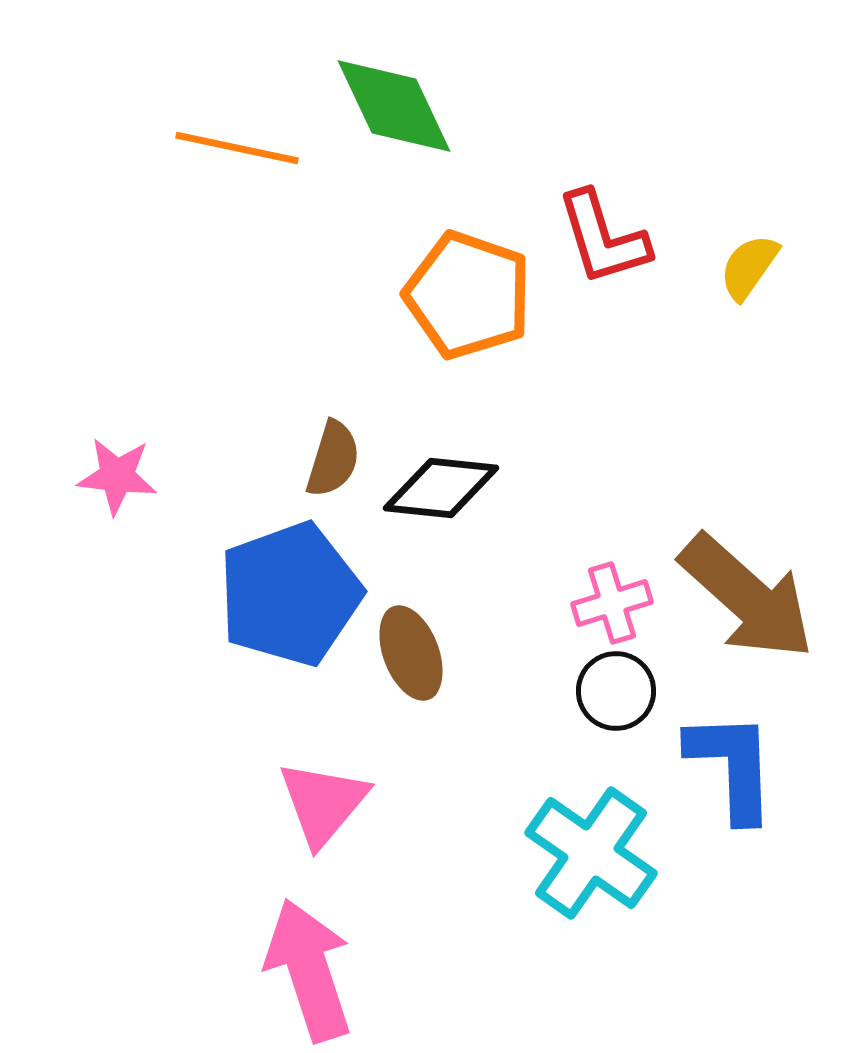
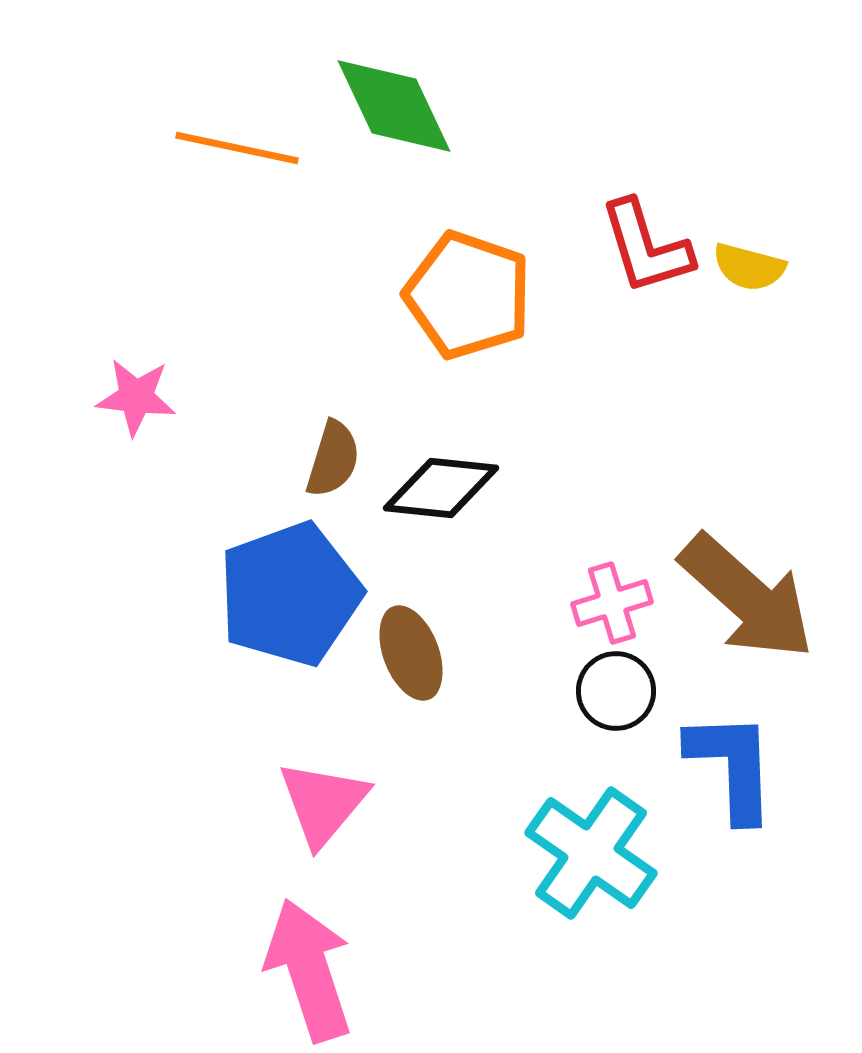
red L-shape: moved 43 px right, 9 px down
yellow semicircle: rotated 110 degrees counterclockwise
pink star: moved 19 px right, 79 px up
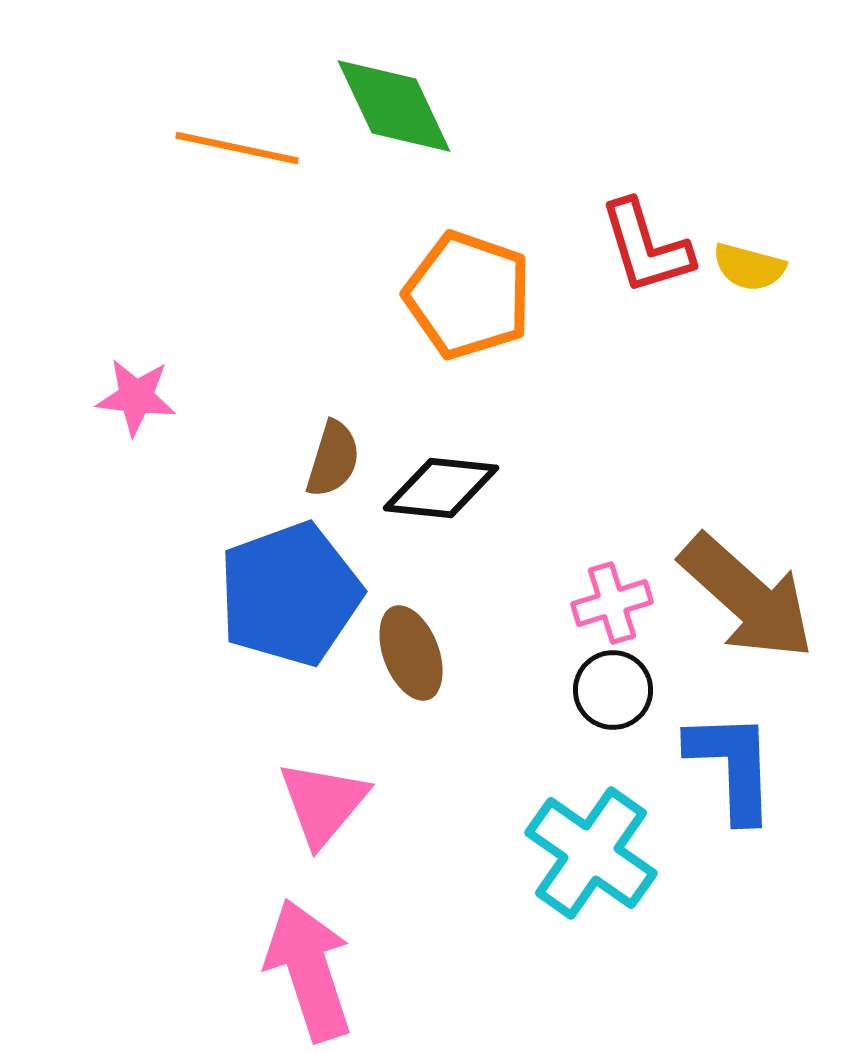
black circle: moved 3 px left, 1 px up
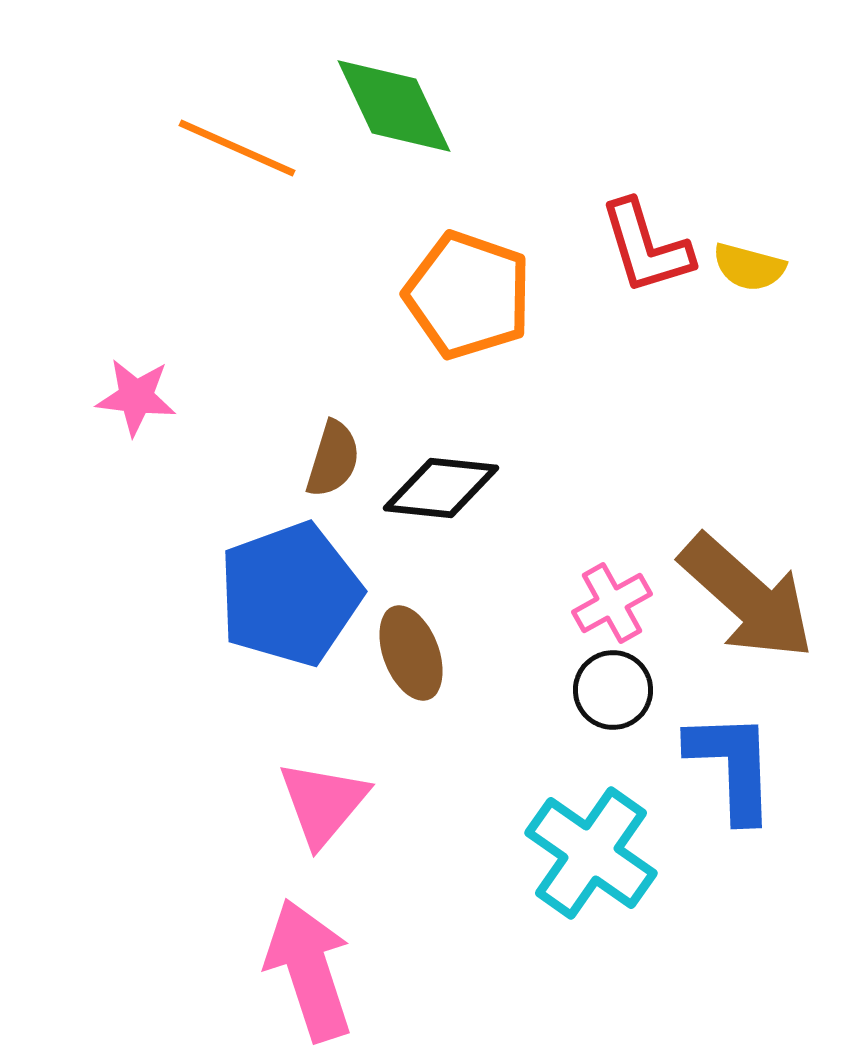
orange line: rotated 12 degrees clockwise
pink cross: rotated 12 degrees counterclockwise
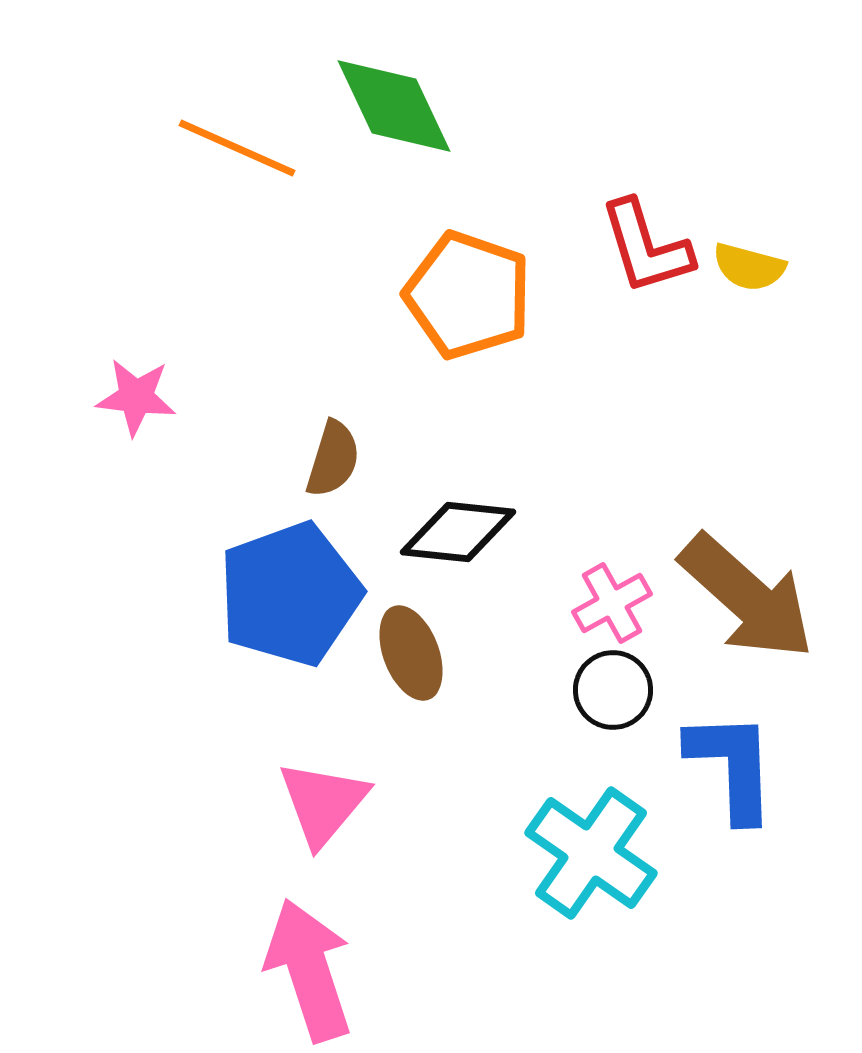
black diamond: moved 17 px right, 44 px down
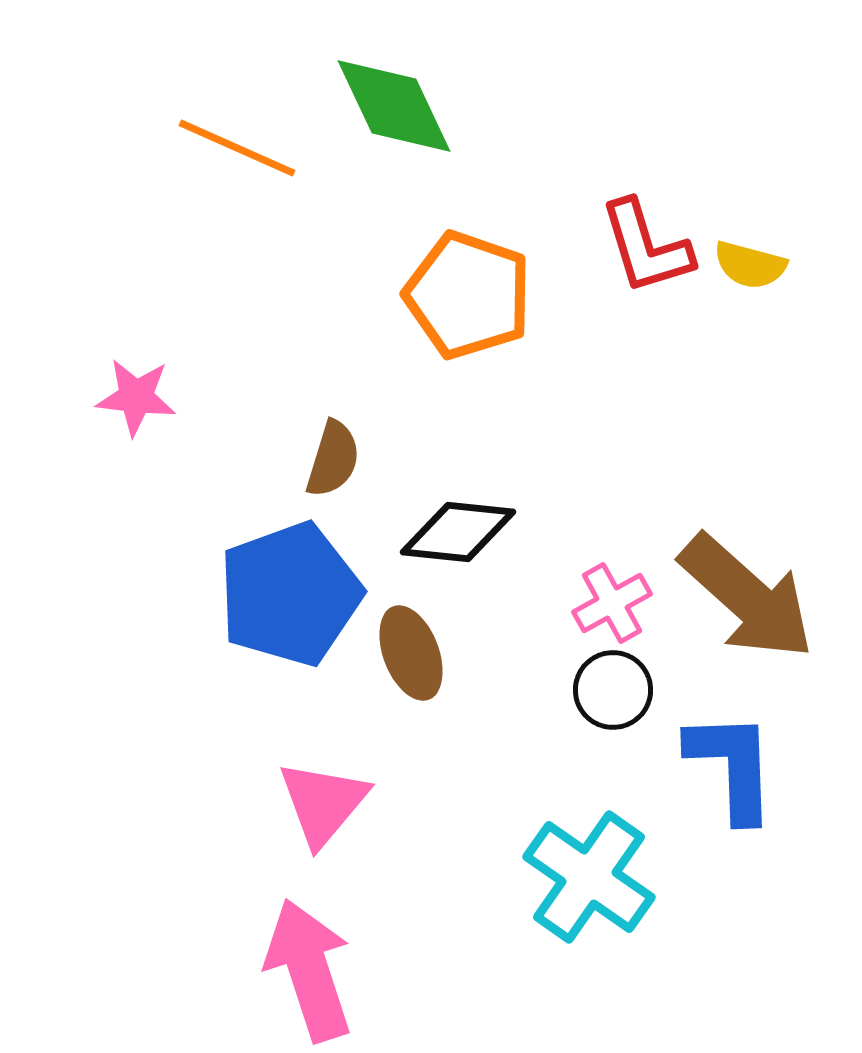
yellow semicircle: moved 1 px right, 2 px up
cyan cross: moved 2 px left, 24 px down
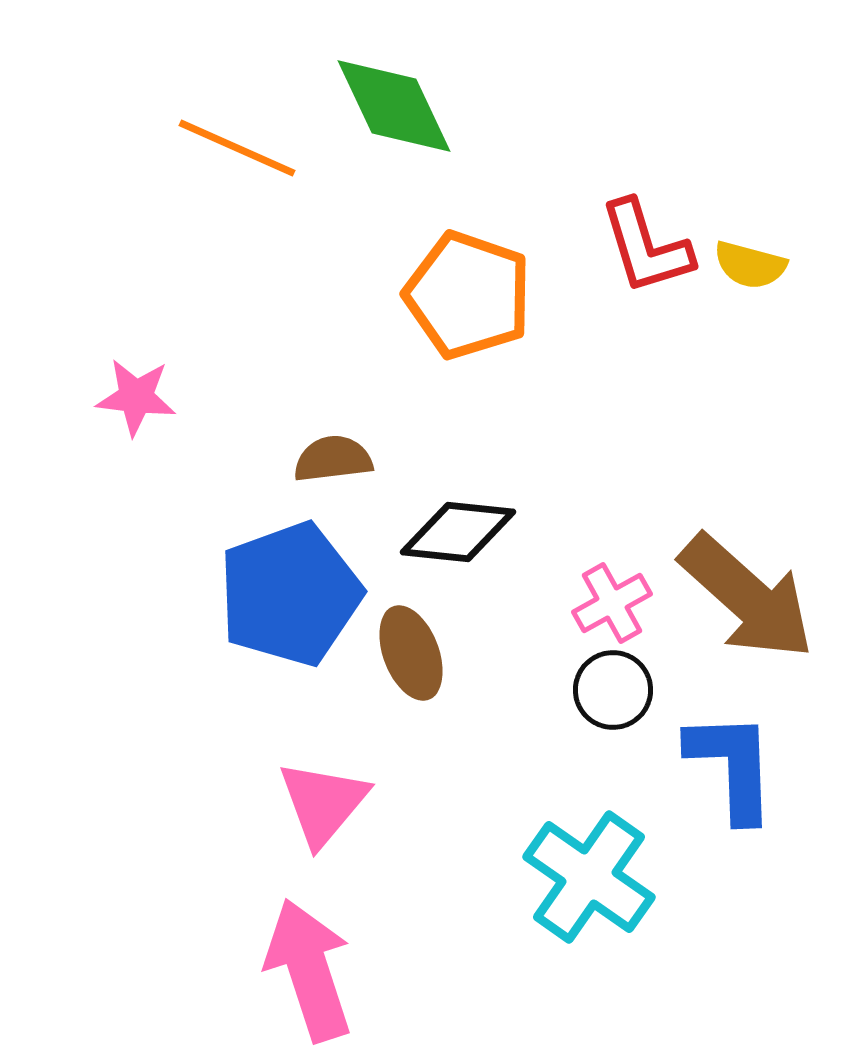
brown semicircle: rotated 114 degrees counterclockwise
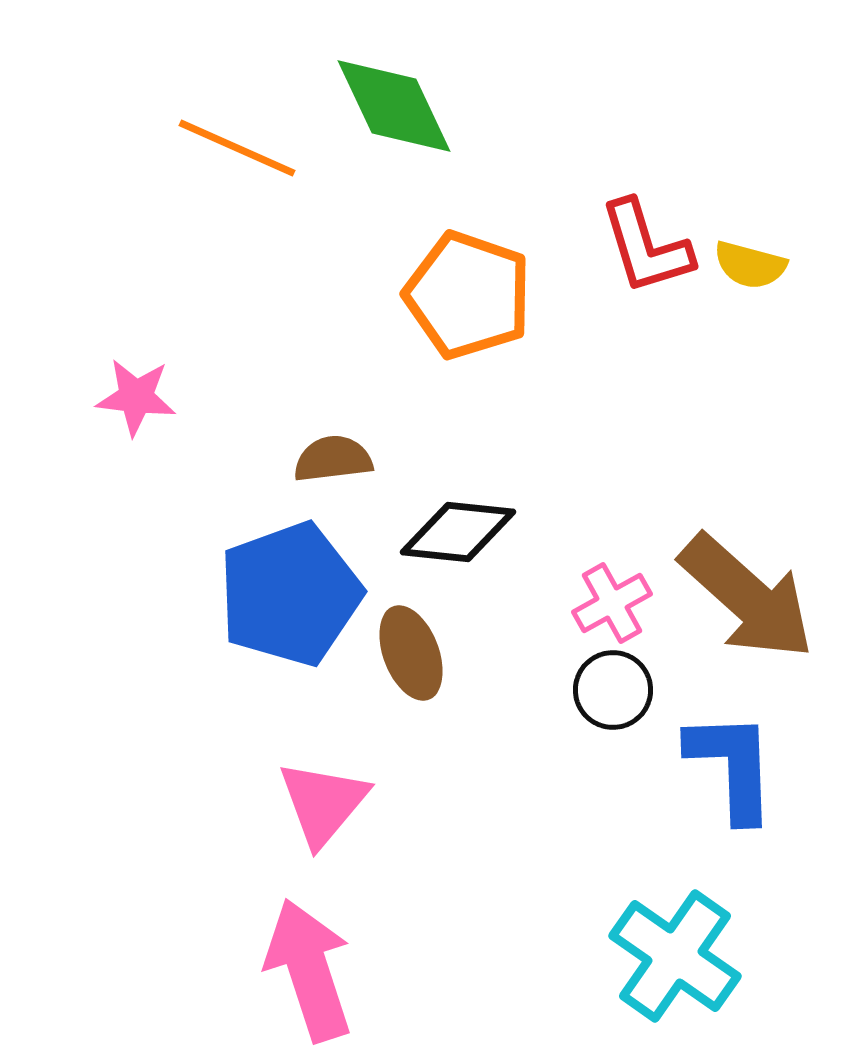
cyan cross: moved 86 px right, 79 px down
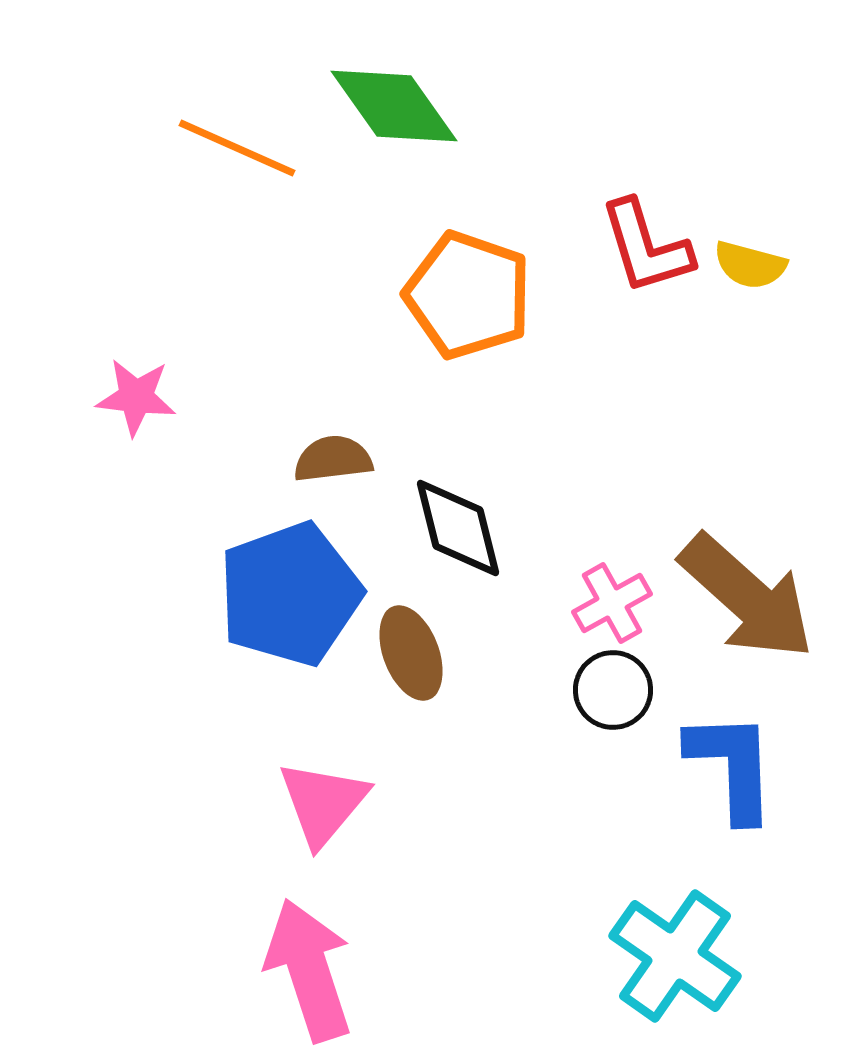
green diamond: rotated 10 degrees counterclockwise
black diamond: moved 4 px up; rotated 70 degrees clockwise
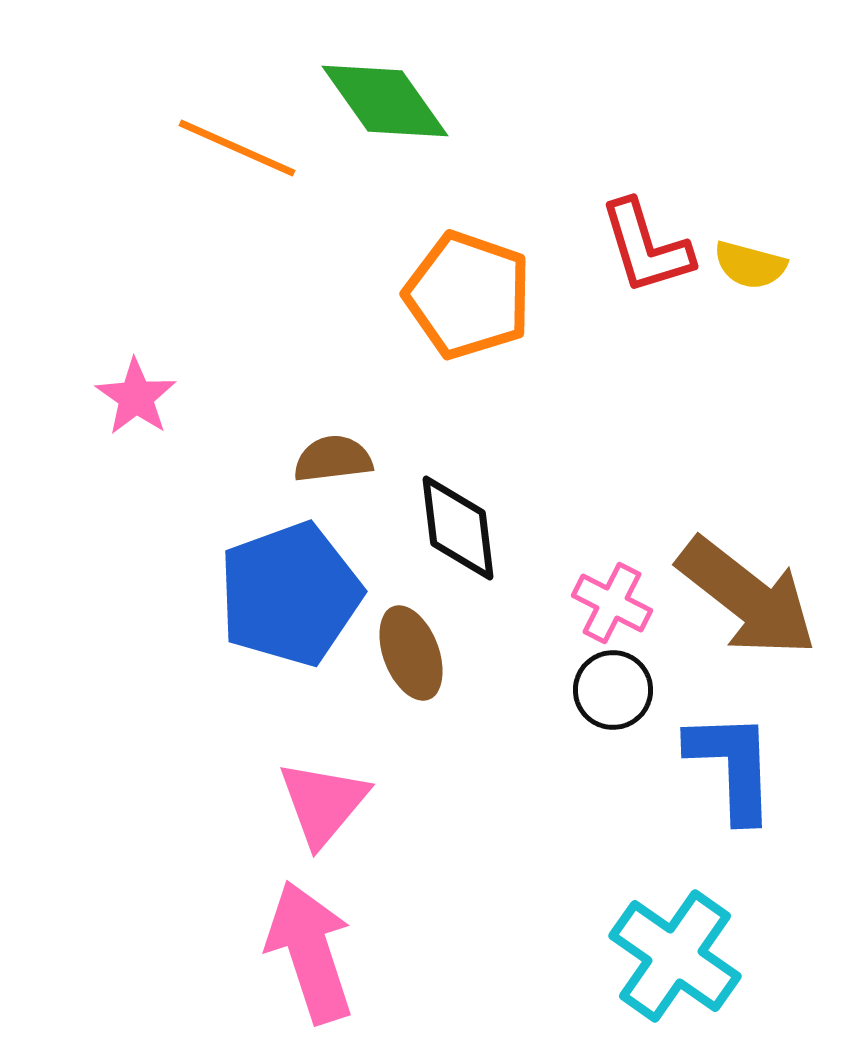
green diamond: moved 9 px left, 5 px up
pink star: rotated 28 degrees clockwise
black diamond: rotated 7 degrees clockwise
brown arrow: rotated 4 degrees counterclockwise
pink cross: rotated 34 degrees counterclockwise
pink arrow: moved 1 px right, 18 px up
